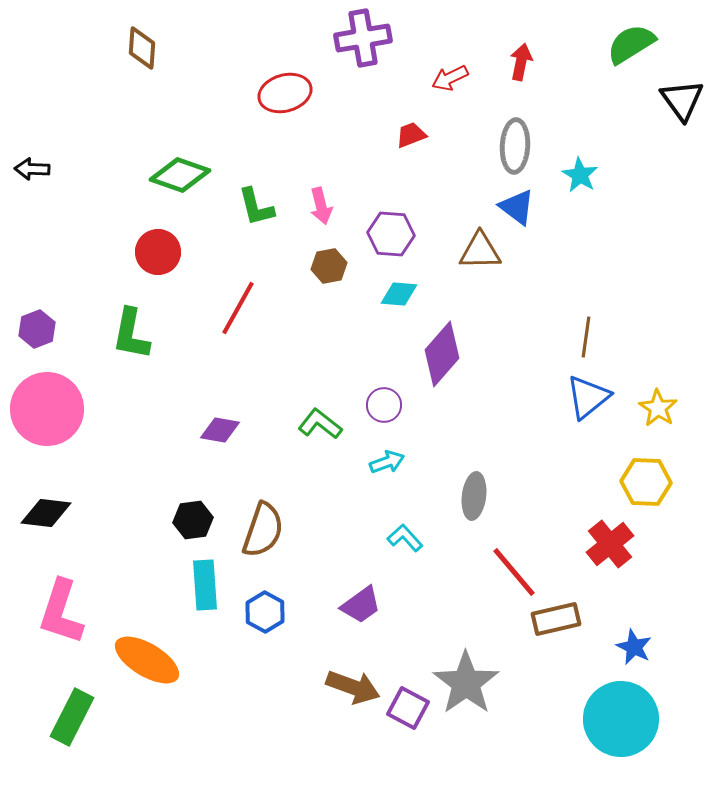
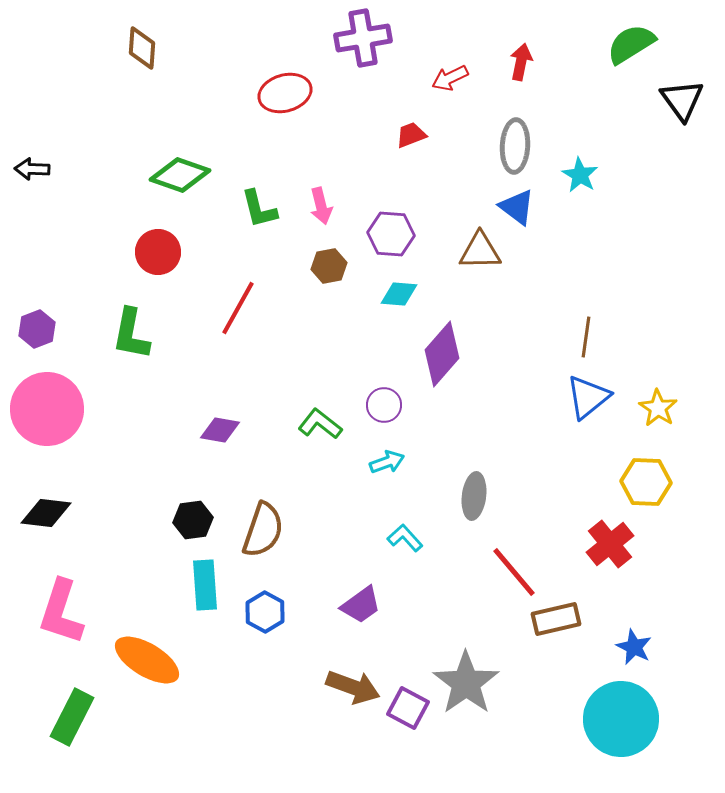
green L-shape at (256, 207): moved 3 px right, 2 px down
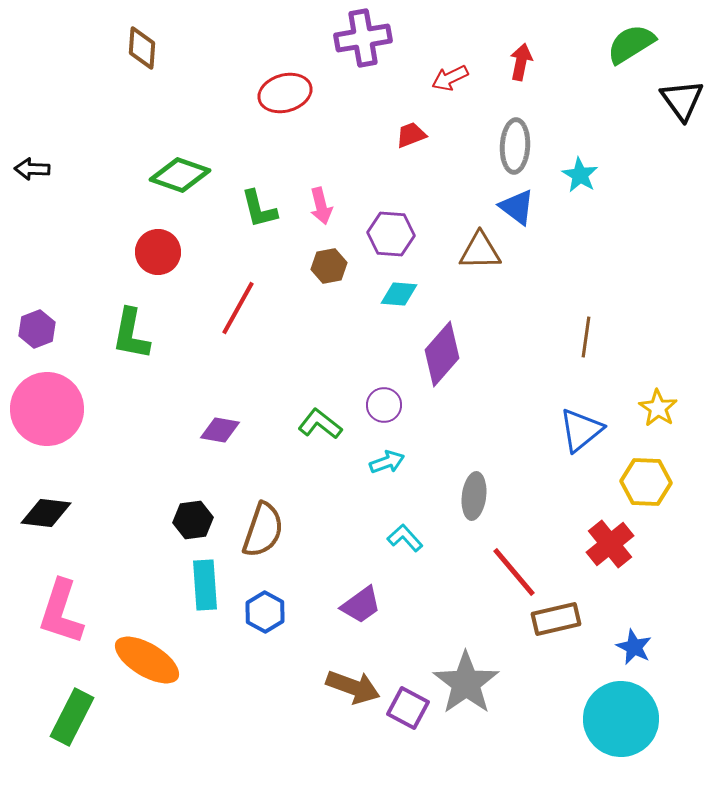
blue triangle at (588, 397): moved 7 px left, 33 px down
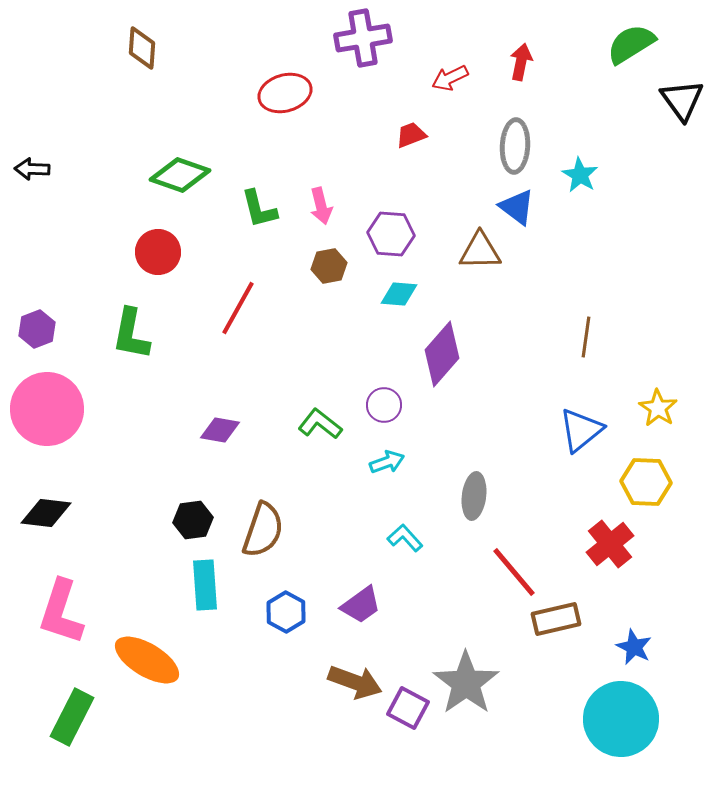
blue hexagon at (265, 612): moved 21 px right
brown arrow at (353, 687): moved 2 px right, 5 px up
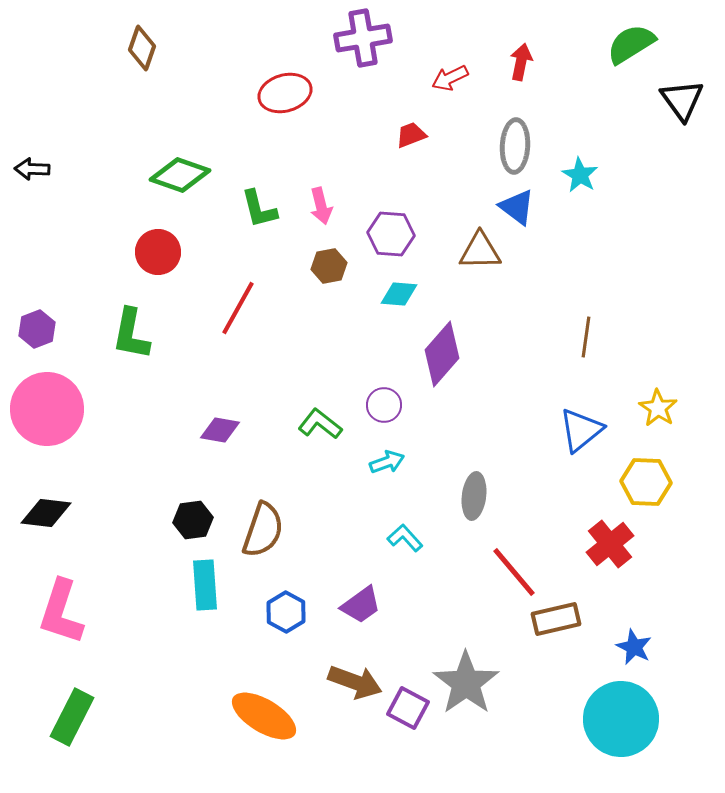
brown diamond at (142, 48): rotated 15 degrees clockwise
orange ellipse at (147, 660): moved 117 px right, 56 px down
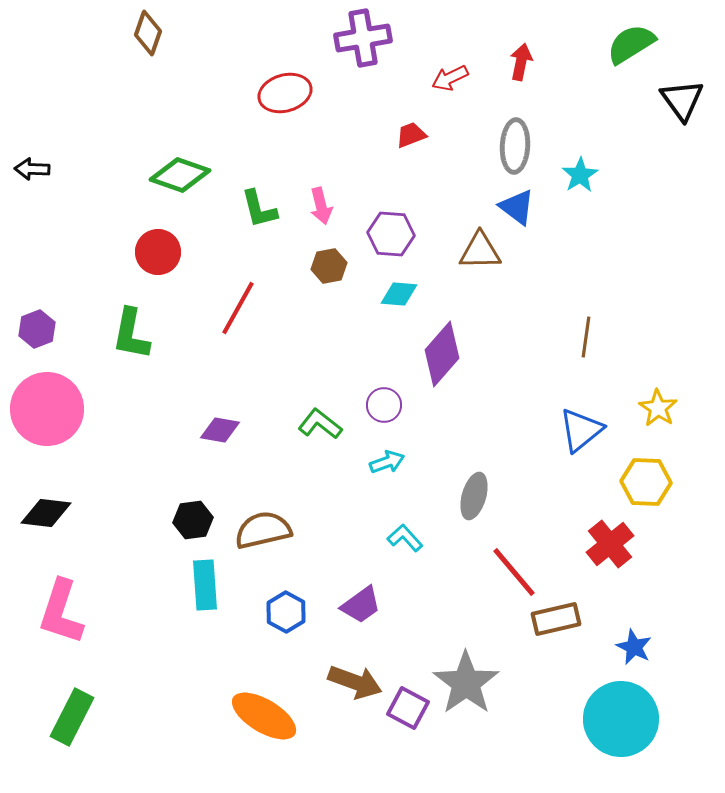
brown diamond at (142, 48): moved 6 px right, 15 px up
cyan star at (580, 175): rotated 9 degrees clockwise
gray ellipse at (474, 496): rotated 9 degrees clockwise
brown semicircle at (263, 530): rotated 122 degrees counterclockwise
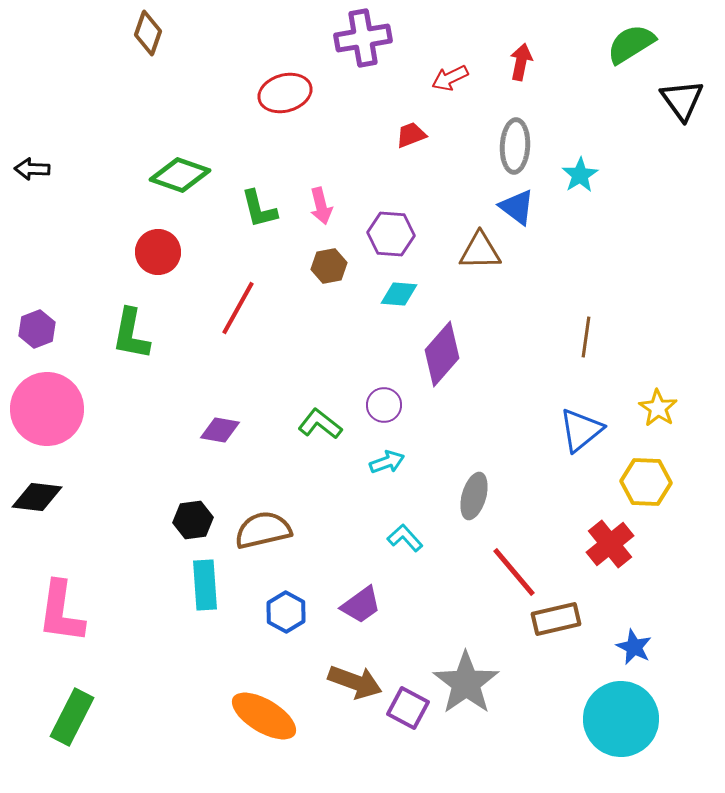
black diamond at (46, 513): moved 9 px left, 16 px up
pink L-shape at (61, 612): rotated 10 degrees counterclockwise
